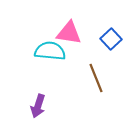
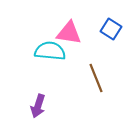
blue square: moved 10 px up; rotated 15 degrees counterclockwise
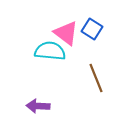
blue square: moved 19 px left
pink triangle: moved 3 px left; rotated 28 degrees clockwise
purple arrow: rotated 75 degrees clockwise
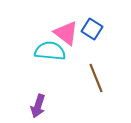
purple arrow: rotated 75 degrees counterclockwise
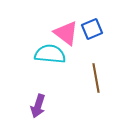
blue square: rotated 35 degrees clockwise
cyan semicircle: moved 3 px down
brown line: rotated 12 degrees clockwise
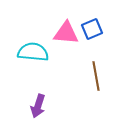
pink triangle: rotated 32 degrees counterclockwise
cyan semicircle: moved 17 px left, 2 px up
brown line: moved 2 px up
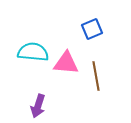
pink triangle: moved 30 px down
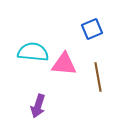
pink triangle: moved 2 px left, 1 px down
brown line: moved 2 px right, 1 px down
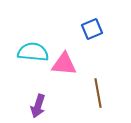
brown line: moved 16 px down
